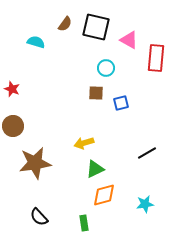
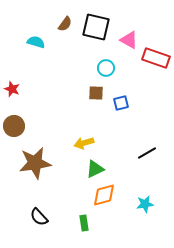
red rectangle: rotated 76 degrees counterclockwise
brown circle: moved 1 px right
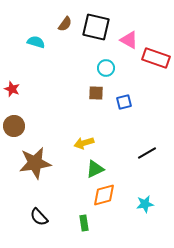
blue square: moved 3 px right, 1 px up
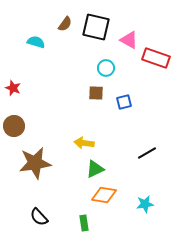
red star: moved 1 px right, 1 px up
yellow arrow: rotated 24 degrees clockwise
orange diamond: rotated 25 degrees clockwise
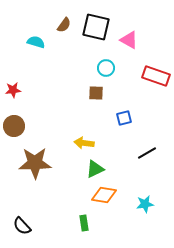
brown semicircle: moved 1 px left, 1 px down
red rectangle: moved 18 px down
red star: moved 2 px down; rotated 28 degrees counterclockwise
blue square: moved 16 px down
brown star: rotated 8 degrees clockwise
black semicircle: moved 17 px left, 9 px down
